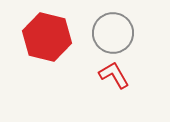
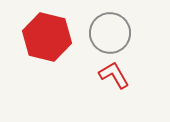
gray circle: moved 3 px left
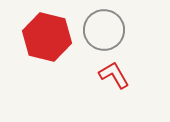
gray circle: moved 6 px left, 3 px up
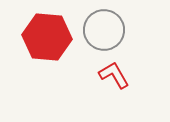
red hexagon: rotated 9 degrees counterclockwise
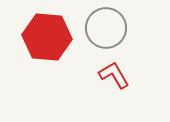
gray circle: moved 2 px right, 2 px up
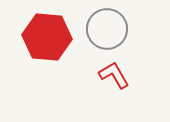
gray circle: moved 1 px right, 1 px down
